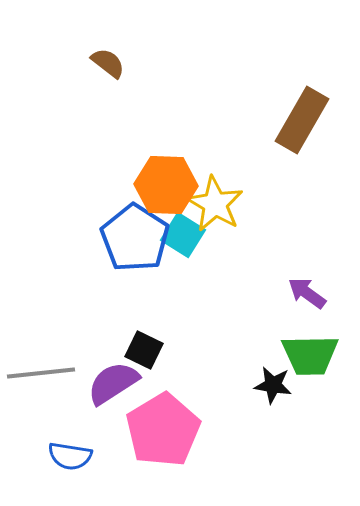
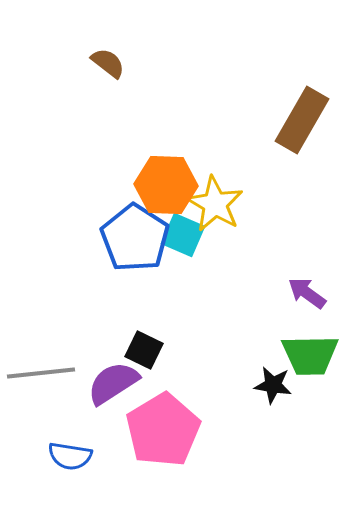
cyan square: rotated 9 degrees counterclockwise
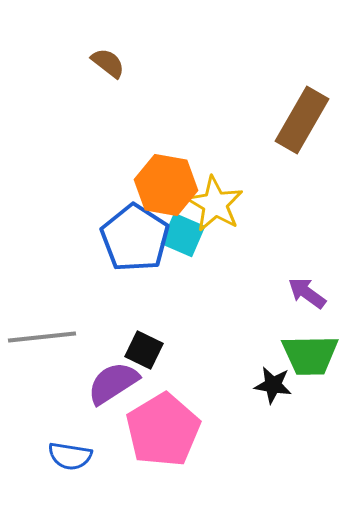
orange hexagon: rotated 8 degrees clockwise
gray line: moved 1 px right, 36 px up
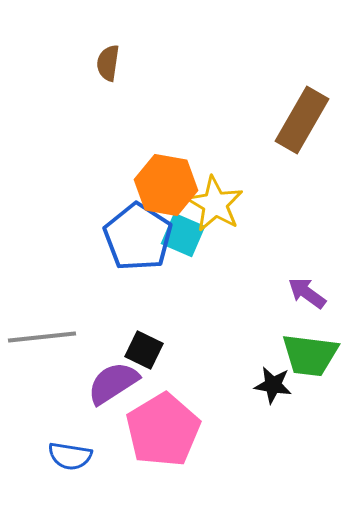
brown semicircle: rotated 120 degrees counterclockwise
blue pentagon: moved 3 px right, 1 px up
green trapezoid: rotated 8 degrees clockwise
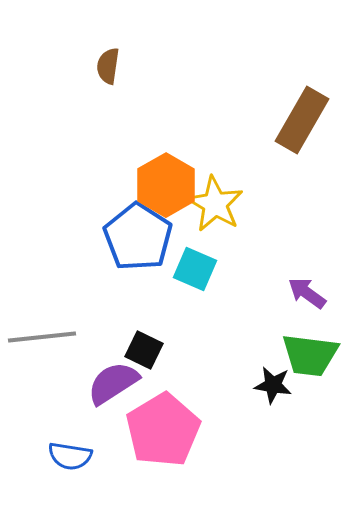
brown semicircle: moved 3 px down
orange hexagon: rotated 20 degrees clockwise
cyan square: moved 12 px right, 34 px down
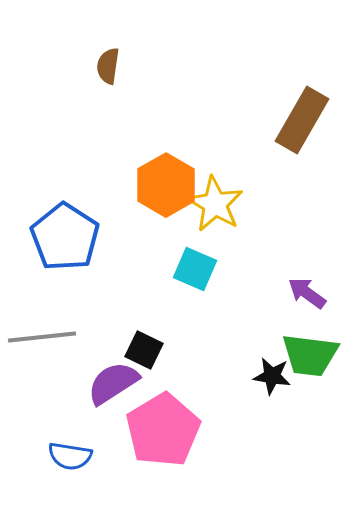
blue pentagon: moved 73 px left
black star: moved 1 px left, 9 px up
